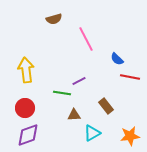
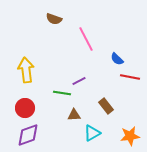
brown semicircle: rotated 35 degrees clockwise
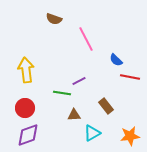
blue semicircle: moved 1 px left, 1 px down
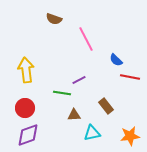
purple line: moved 1 px up
cyan triangle: rotated 18 degrees clockwise
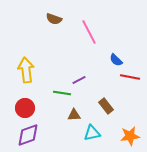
pink line: moved 3 px right, 7 px up
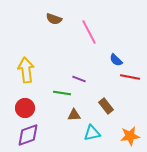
purple line: moved 1 px up; rotated 48 degrees clockwise
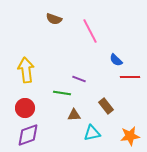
pink line: moved 1 px right, 1 px up
red line: rotated 12 degrees counterclockwise
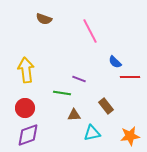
brown semicircle: moved 10 px left
blue semicircle: moved 1 px left, 2 px down
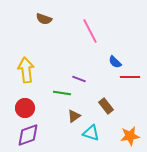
brown triangle: moved 1 px down; rotated 32 degrees counterclockwise
cyan triangle: moved 1 px left; rotated 30 degrees clockwise
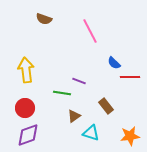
blue semicircle: moved 1 px left, 1 px down
purple line: moved 2 px down
